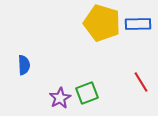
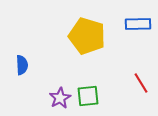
yellow pentagon: moved 15 px left, 13 px down
blue semicircle: moved 2 px left
red line: moved 1 px down
green square: moved 1 px right, 3 px down; rotated 15 degrees clockwise
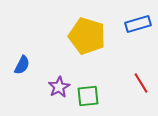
blue rectangle: rotated 15 degrees counterclockwise
blue semicircle: rotated 30 degrees clockwise
purple star: moved 1 px left, 11 px up
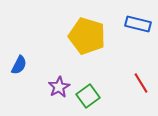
blue rectangle: rotated 30 degrees clockwise
blue semicircle: moved 3 px left
green square: rotated 30 degrees counterclockwise
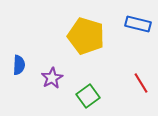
yellow pentagon: moved 1 px left
blue semicircle: rotated 24 degrees counterclockwise
purple star: moved 7 px left, 9 px up
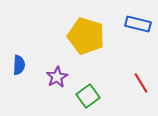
purple star: moved 5 px right, 1 px up
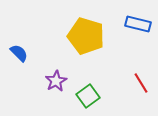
blue semicircle: moved 12 px up; rotated 48 degrees counterclockwise
purple star: moved 1 px left, 4 px down
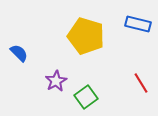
green square: moved 2 px left, 1 px down
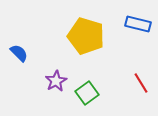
green square: moved 1 px right, 4 px up
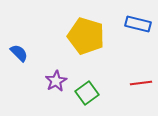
red line: rotated 65 degrees counterclockwise
